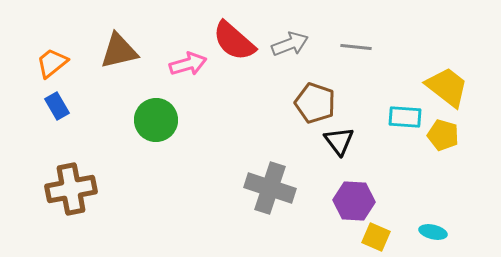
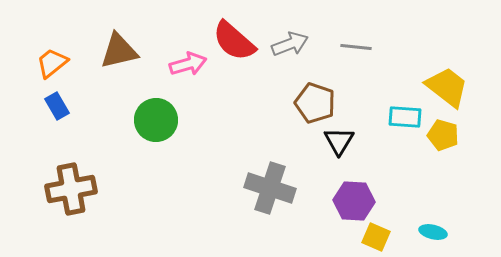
black triangle: rotated 8 degrees clockwise
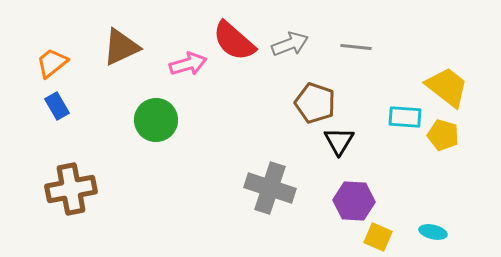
brown triangle: moved 2 px right, 4 px up; rotated 12 degrees counterclockwise
yellow square: moved 2 px right
